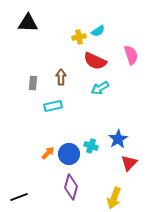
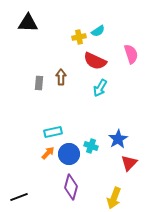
pink semicircle: moved 1 px up
gray rectangle: moved 6 px right
cyan arrow: rotated 30 degrees counterclockwise
cyan rectangle: moved 26 px down
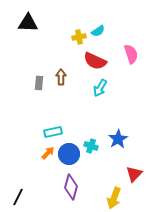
red triangle: moved 5 px right, 11 px down
black line: moved 1 px left; rotated 42 degrees counterclockwise
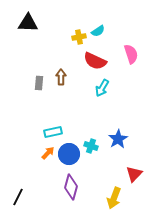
cyan arrow: moved 2 px right
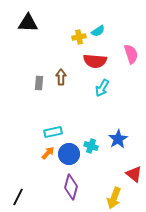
red semicircle: rotated 20 degrees counterclockwise
red triangle: rotated 36 degrees counterclockwise
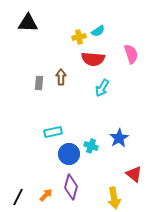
red semicircle: moved 2 px left, 2 px up
blue star: moved 1 px right, 1 px up
orange arrow: moved 2 px left, 42 px down
yellow arrow: rotated 30 degrees counterclockwise
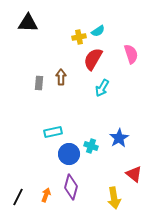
red semicircle: rotated 115 degrees clockwise
orange arrow: rotated 24 degrees counterclockwise
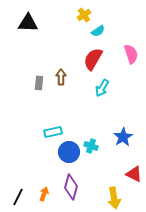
yellow cross: moved 5 px right, 22 px up; rotated 24 degrees counterclockwise
blue star: moved 4 px right, 1 px up
blue circle: moved 2 px up
red triangle: rotated 12 degrees counterclockwise
orange arrow: moved 2 px left, 1 px up
